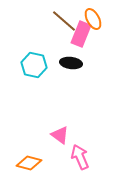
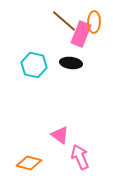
orange ellipse: moved 1 px right, 3 px down; rotated 30 degrees clockwise
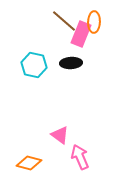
black ellipse: rotated 10 degrees counterclockwise
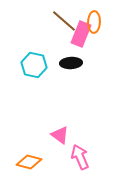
orange diamond: moved 1 px up
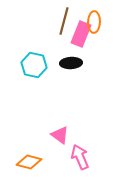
brown line: rotated 64 degrees clockwise
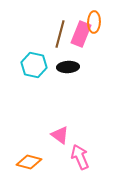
brown line: moved 4 px left, 13 px down
black ellipse: moved 3 px left, 4 px down
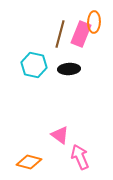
black ellipse: moved 1 px right, 2 px down
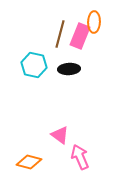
pink rectangle: moved 1 px left, 2 px down
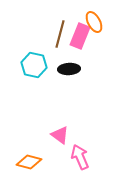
orange ellipse: rotated 30 degrees counterclockwise
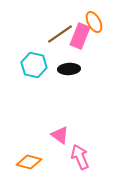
brown line: rotated 40 degrees clockwise
